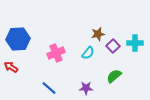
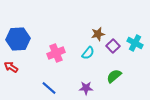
cyan cross: rotated 28 degrees clockwise
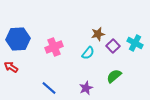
pink cross: moved 2 px left, 6 px up
purple star: rotated 24 degrees counterclockwise
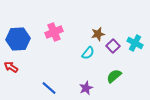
pink cross: moved 15 px up
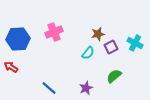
purple square: moved 2 px left, 1 px down; rotated 16 degrees clockwise
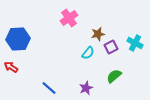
pink cross: moved 15 px right, 14 px up; rotated 12 degrees counterclockwise
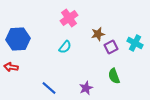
cyan semicircle: moved 23 px left, 6 px up
red arrow: rotated 24 degrees counterclockwise
green semicircle: rotated 70 degrees counterclockwise
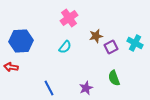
brown star: moved 2 px left, 2 px down
blue hexagon: moved 3 px right, 2 px down
green semicircle: moved 2 px down
blue line: rotated 21 degrees clockwise
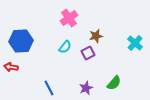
cyan cross: rotated 14 degrees clockwise
purple square: moved 23 px left, 6 px down
green semicircle: moved 5 px down; rotated 119 degrees counterclockwise
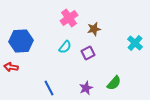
brown star: moved 2 px left, 7 px up
